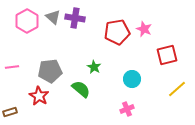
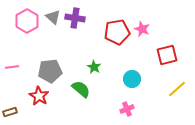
pink star: moved 2 px left
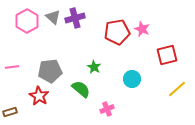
purple cross: rotated 24 degrees counterclockwise
pink cross: moved 20 px left
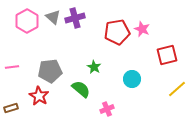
brown rectangle: moved 1 px right, 4 px up
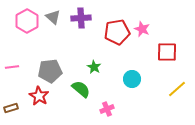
purple cross: moved 6 px right; rotated 12 degrees clockwise
red square: moved 3 px up; rotated 15 degrees clockwise
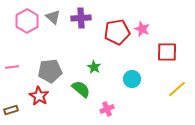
brown rectangle: moved 2 px down
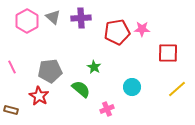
pink star: rotated 21 degrees counterclockwise
red square: moved 1 px right, 1 px down
pink line: rotated 72 degrees clockwise
cyan circle: moved 8 px down
brown rectangle: rotated 32 degrees clockwise
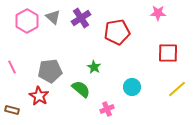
purple cross: rotated 30 degrees counterclockwise
pink star: moved 16 px right, 16 px up
brown rectangle: moved 1 px right
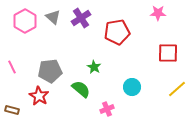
pink hexagon: moved 2 px left
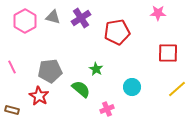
gray triangle: rotated 28 degrees counterclockwise
green star: moved 2 px right, 2 px down
